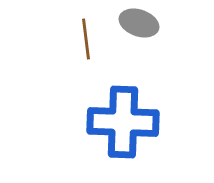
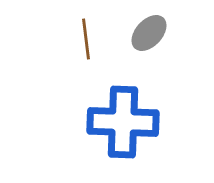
gray ellipse: moved 10 px right, 10 px down; rotated 66 degrees counterclockwise
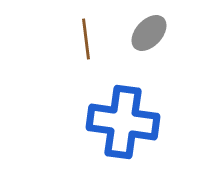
blue cross: rotated 6 degrees clockwise
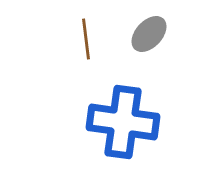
gray ellipse: moved 1 px down
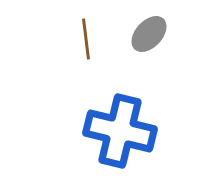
blue cross: moved 3 px left, 9 px down; rotated 6 degrees clockwise
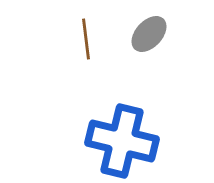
blue cross: moved 2 px right, 10 px down
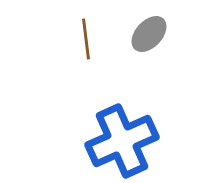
blue cross: rotated 38 degrees counterclockwise
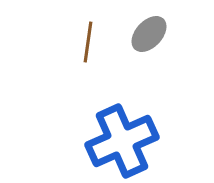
brown line: moved 2 px right, 3 px down; rotated 15 degrees clockwise
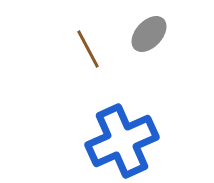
brown line: moved 7 px down; rotated 36 degrees counterclockwise
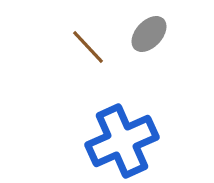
brown line: moved 2 px up; rotated 15 degrees counterclockwise
